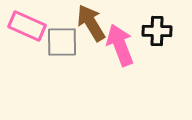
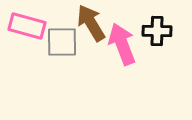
pink rectangle: rotated 9 degrees counterclockwise
pink arrow: moved 2 px right, 1 px up
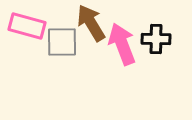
black cross: moved 1 px left, 8 px down
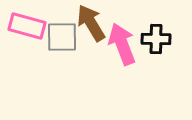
gray square: moved 5 px up
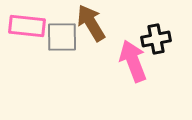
pink rectangle: rotated 9 degrees counterclockwise
black cross: rotated 12 degrees counterclockwise
pink arrow: moved 11 px right, 17 px down
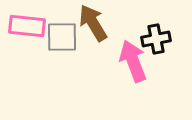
brown arrow: moved 2 px right
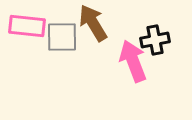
black cross: moved 1 px left, 1 px down
